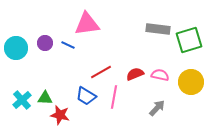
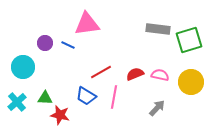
cyan circle: moved 7 px right, 19 px down
cyan cross: moved 5 px left, 2 px down
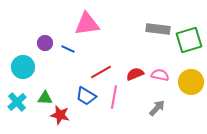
blue line: moved 4 px down
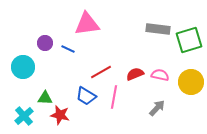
cyan cross: moved 7 px right, 14 px down
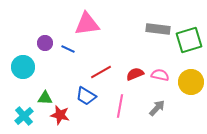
pink line: moved 6 px right, 9 px down
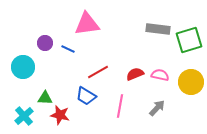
red line: moved 3 px left
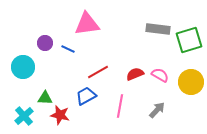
pink semicircle: rotated 18 degrees clockwise
blue trapezoid: rotated 120 degrees clockwise
gray arrow: moved 2 px down
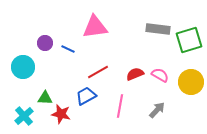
pink triangle: moved 8 px right, 3 px down
red star: moved 1 px right, 1 px up
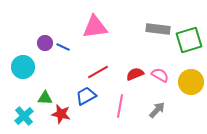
blue line: moved 5 px left, 2 px up
